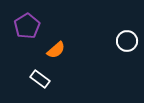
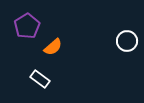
orange semicircle: moved 3 px left, 3 px up
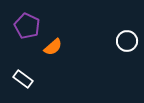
purple pentagon: rotated 15 degrees counterclockwise
white rectangle: moved 17 px left
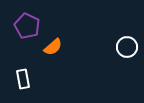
white circle: moved 6 px down
white rectangle: rotated 42 degrees clockwise
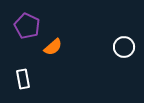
white circle: moved 3 px left
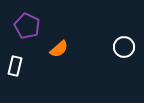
orange semicircle: moved 6 px right, 2 px down
white rectangle: moved 8 px left, 13 px up; rotated 24 degrees clockwise
